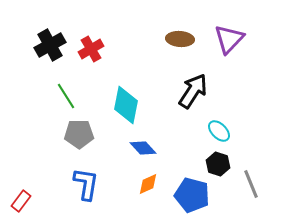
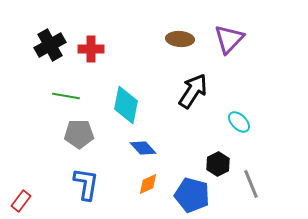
red cross: rotated 30 degrees clockwise
green line: rotated 48 degrees counterclockwise
cyan ellipse: moved 20 px right, 9 px up
black hexagon: rotated 15 degrees clockwise
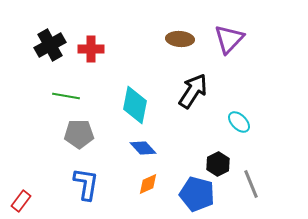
cyan diamond: moved 9 px right
blue pentagon: moved 5 px right, 1 px up
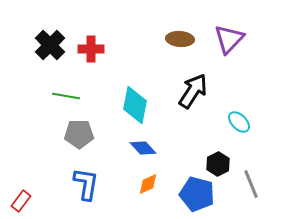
black cross: rotated 16 degrees counterclockwise
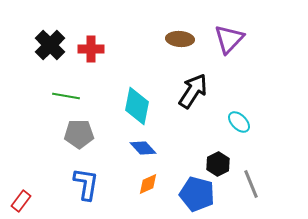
cyan diamond: moved 2 px right, 1 px down
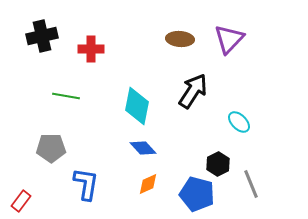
black cross: moved 8 px left, 9 px up; rotated 32 degrees clockwise
gray pentagon: moved 28 px left, 14 px down
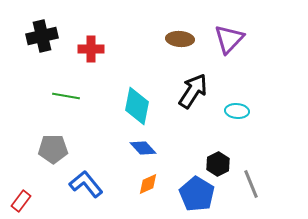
cyan ellipse: moved 2 px left, 11 px up; rotated 40 degrees counterclockwise
gray pentagon: moved 2 px right, 1 px down
blue L-shape: rotated 48 degrees counterclockwise
blue pentagon: rotated 16 degrees clockwise
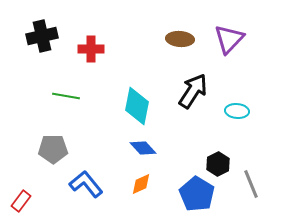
orange diamond: moved 7 px left
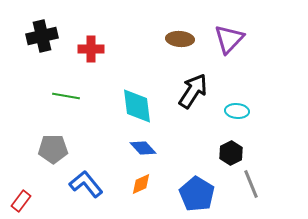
cyan diamond: rotated 18 degrees counterclockwise
black hexagon: moved 13 px right, 11 px up
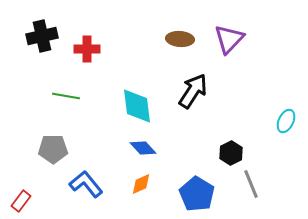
red cross: moved 4 px left
cyan ellipse: moved 49 px right, 10 px down; rotated 70 degrees counterclockwise
